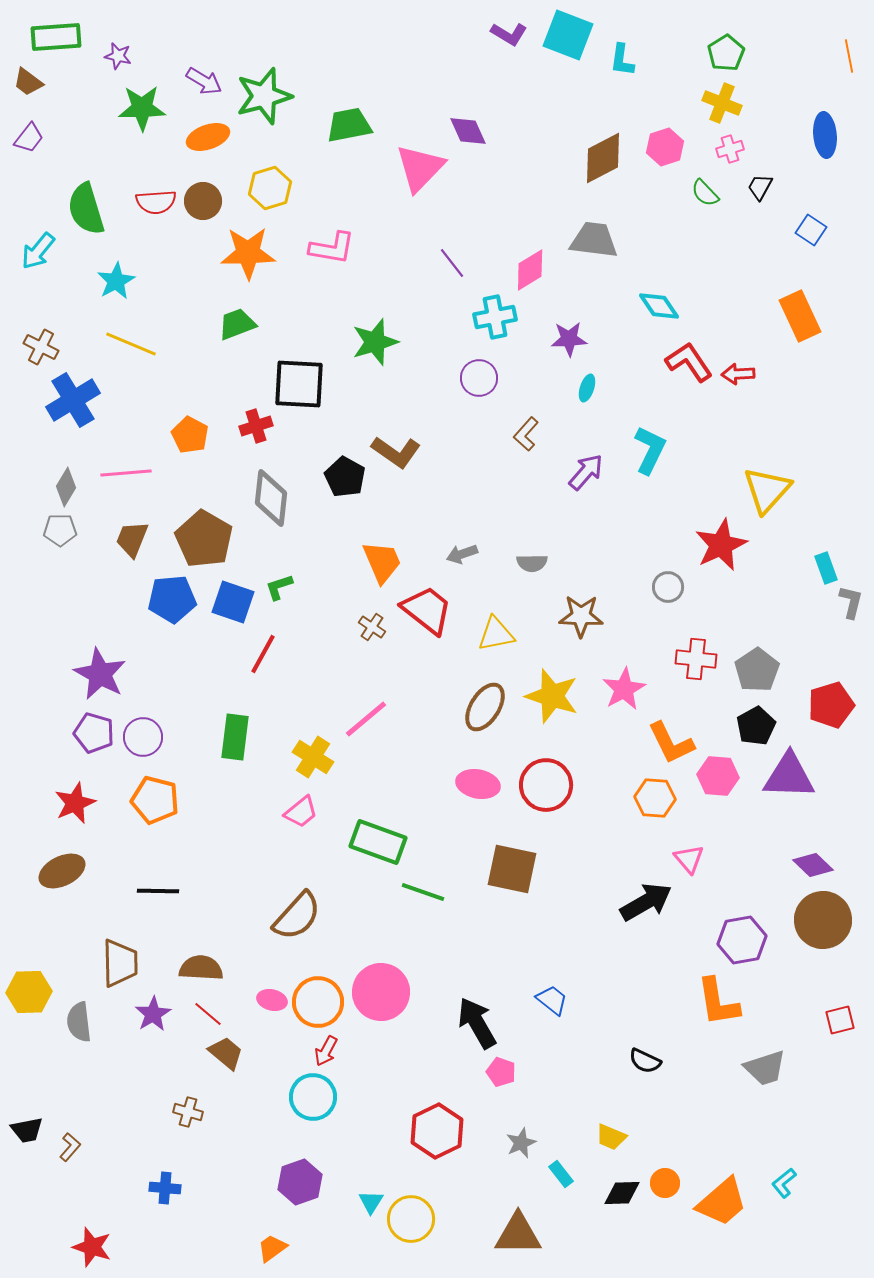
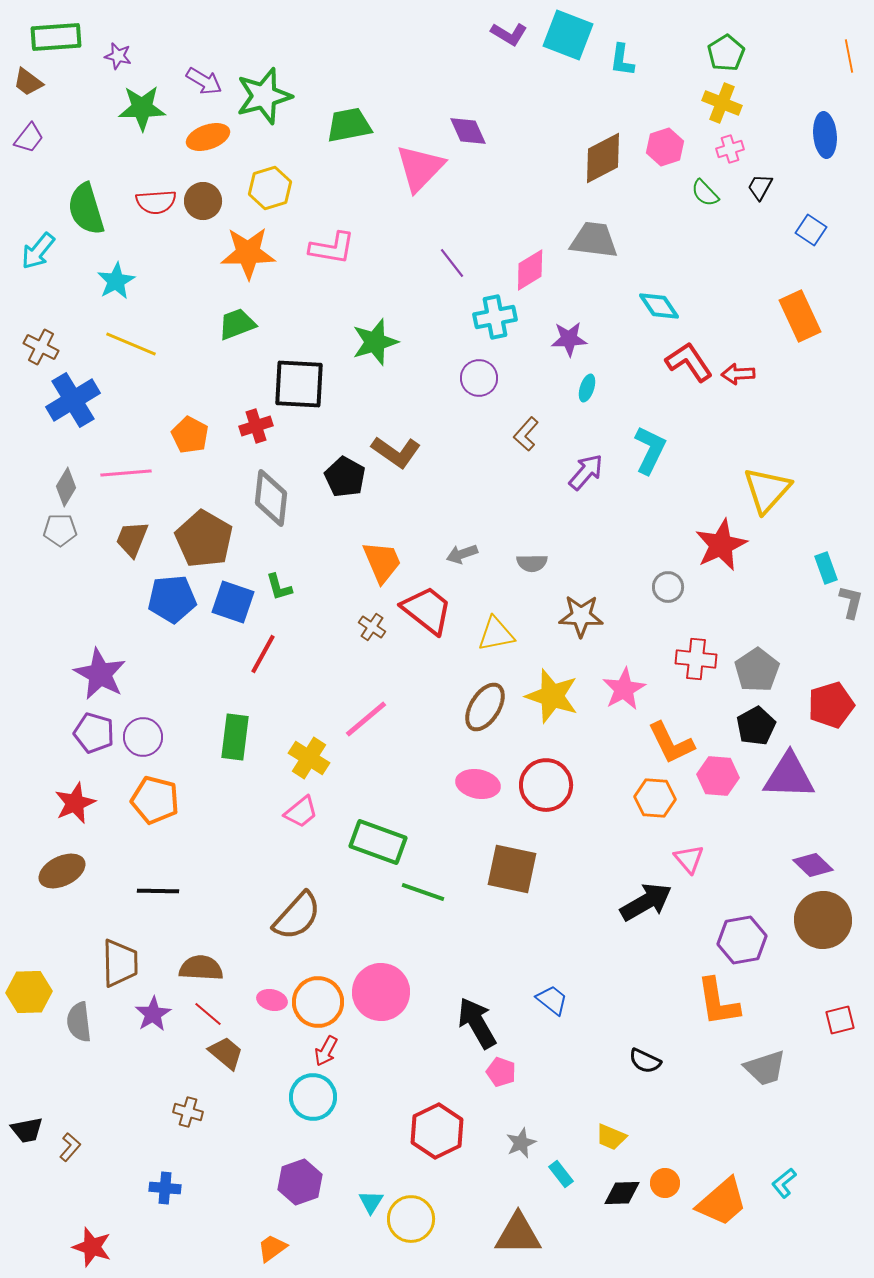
green L-shape at (279, 587): rotated 88 degrees counterclockwise
yellow cross at (313, 757): moved 4 px left, 1 px down
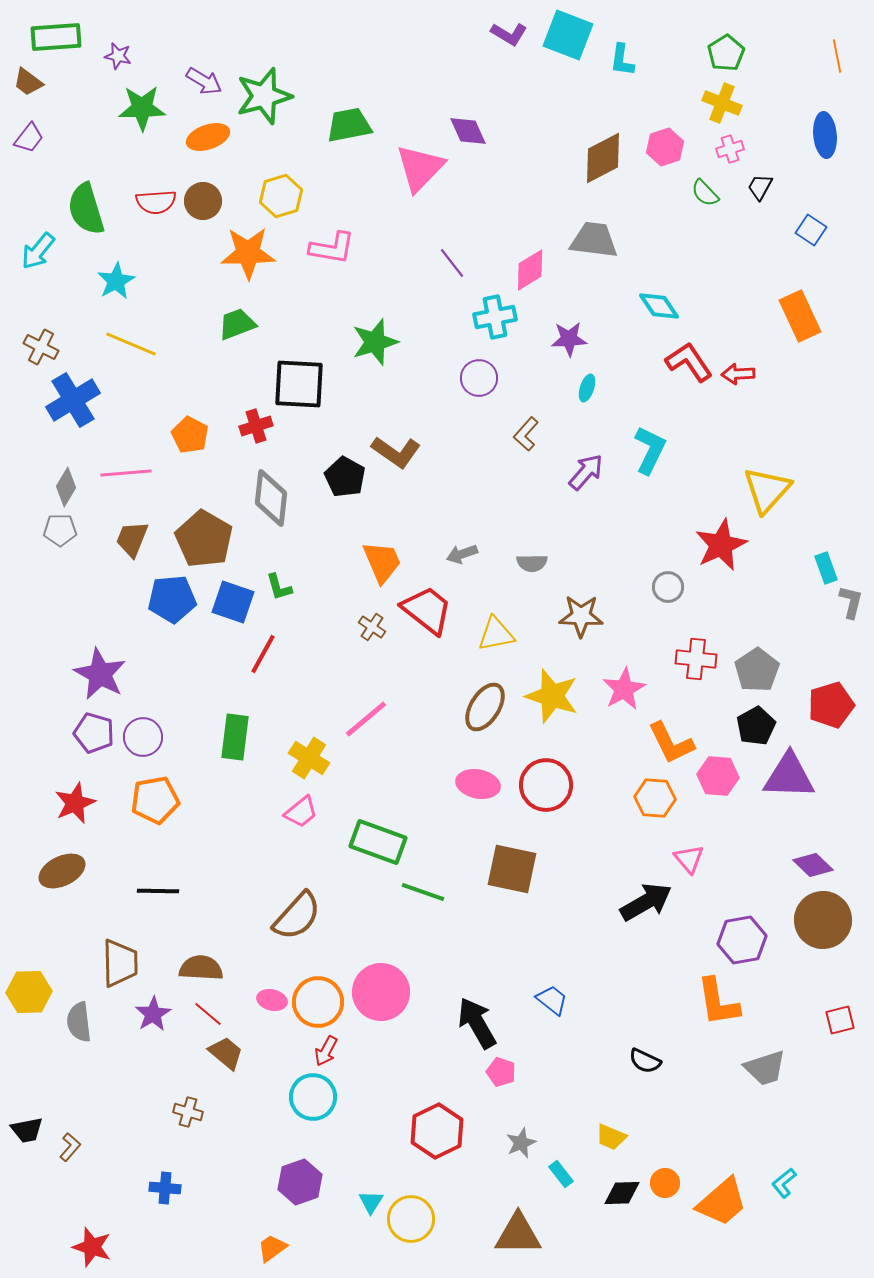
orange line at (849, 56): moved 12 px left
yellow hexagon at (270, 188): moved 11 px right, 8 px down
orange pentagon at (155, 800): rotated 24 degrees counterclockwise
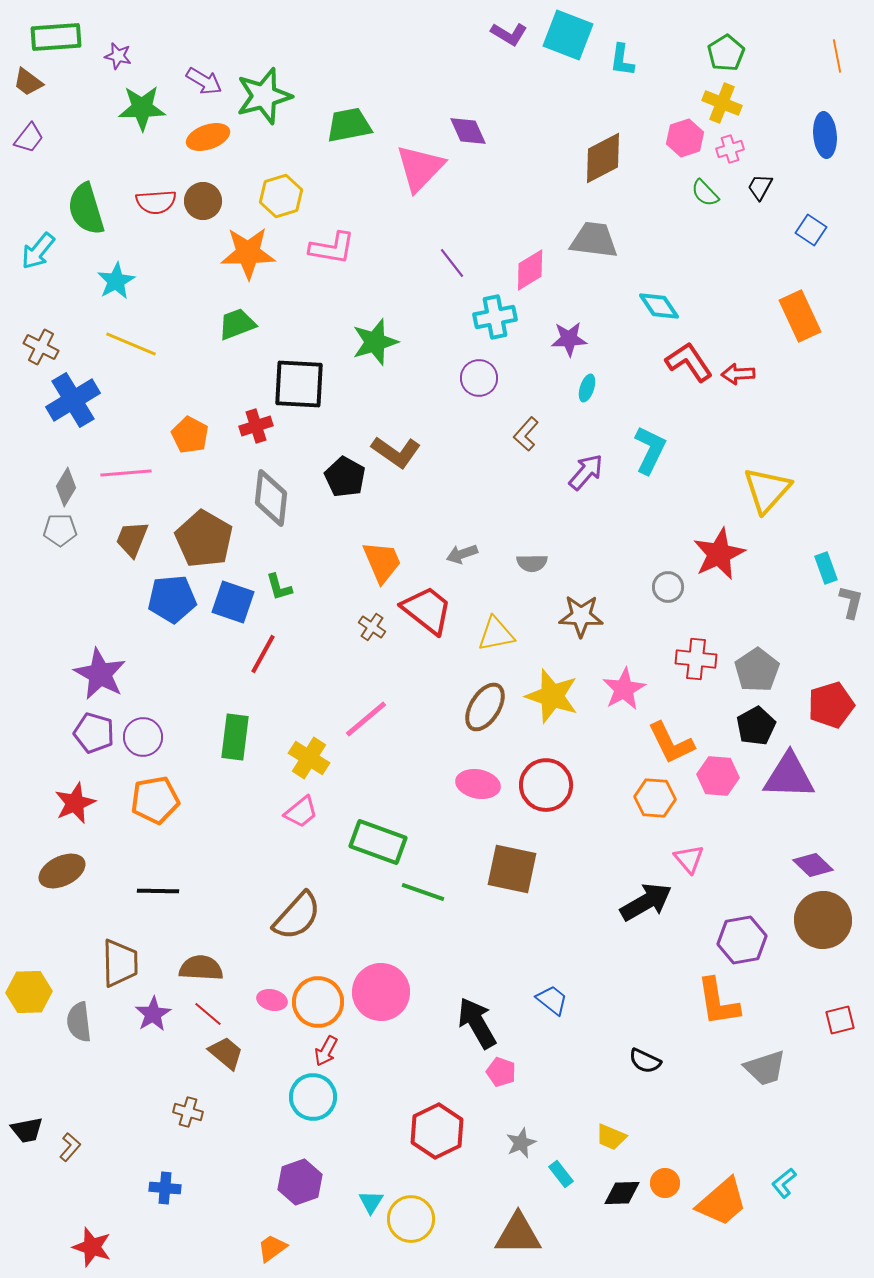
pink hexagon at (665, 147): moved 20 px right, 9 px up
red star at (721, 545): moved 2 px left, 9 px down
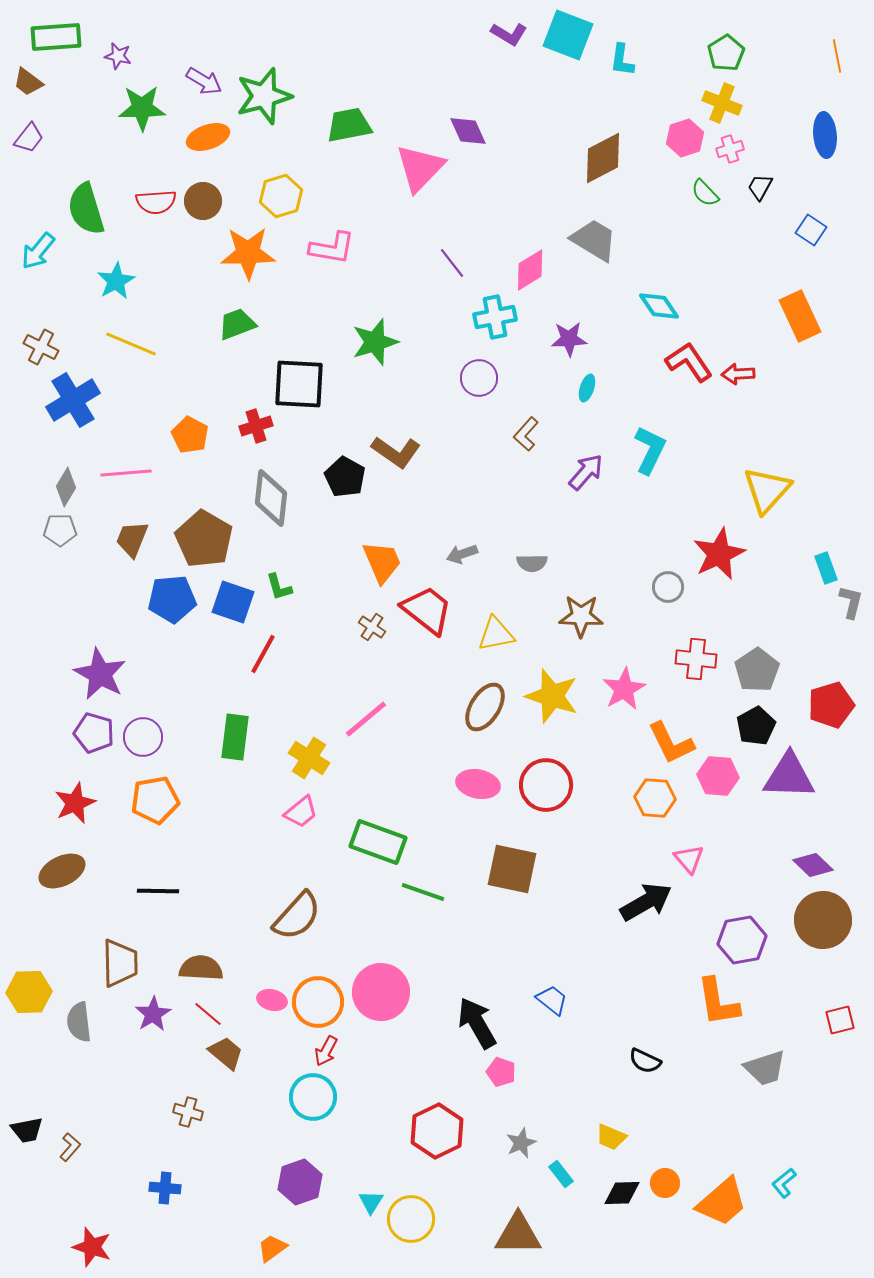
gray trapezoid at (594, 240): rotated 24 degrees clockwise
